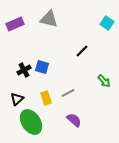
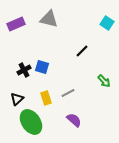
purple rectangle: moved 1 px right
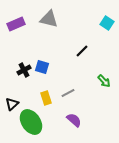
black triangle: moved 5 px left, 5 px down
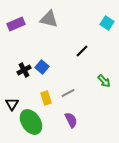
blue square: rotated 24 degrees clockwise
black triangle: rotated 16 degrees counterclockwise
purple semicircle: moved 3 px left; rotated 21 degrees clockwise
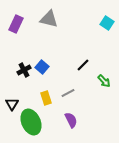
purple rectangle: rotated 42 degrees counterclockwise
black line: moved 1 px right, 14 px down
green ellipse: rotated 10 degrees clockwise
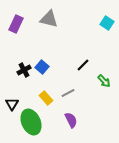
yellow rectangle: rotated 24 degrees counterclockwise
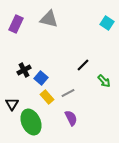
blue square: moved 1 px left, 11 px down
yellow rectangle: moved 1 px right, 1 px up
purple semicircle: moved 2 px up
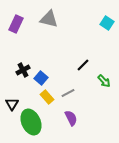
black cross: moved 1 px left
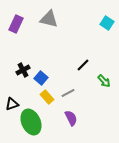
black triangle: rotated 40 degrees clockwise
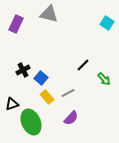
gray triangle: moved 5 px up
green arrow: moved 2 px up
purple semicircle: rotated 70 degrees clockwise
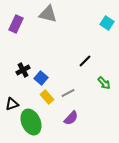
gray triangle: moved 1 px left
black line: moved 2 px right, 4 px up
green arrow: moved 4 px down
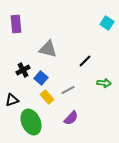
gray triangle: moved 35 px down
purple rectangle: rotated 30 degrees counterclockwise
green arrow: rotated 40 degrees counterclockwise
gray line: moved 3 px up
black triangle: moved 4 px up
